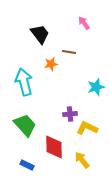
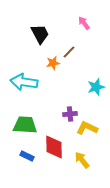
black trapezoid: rotated 10 degrees clockwise
brown line: rotated 56 degrees counterclockwise
orange star: moved 2 px right, 1 px up
cyan arrow: rotated 68 degrees counterclockwise
green trapezoid: rotated 45 degrees counterclockwise
blue rectangle: moved 9 px up
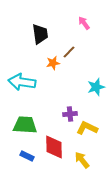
black trapezoid: rotated 20 degrees clockwise
cyan arrow: moved 2 px left
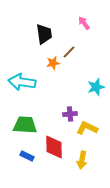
black trapezoid: moved 4 px right
yellow arrow: rotated 132 degrees counterclockwise
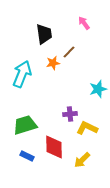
cyan arrow: moved 8 px up; rotated 104 degrees clockwise
cyan star: moved 2 px right, 2 px down
green trapezoid: rotated 20 degrees counterclockwise
yellow arrow: rotated 36 degrees clockwise
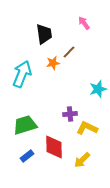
blue rectangle: rotated 64 degrees counterclockwise
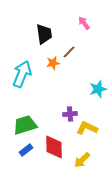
blue rectangle: moved 1 px left, 6 px up
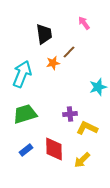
cyan star: moved 2 px up
green trapezoid: moved 11 px up
red diamond: moved 2 px down
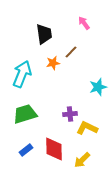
brown line: moved 2 px right
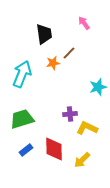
brown line: moved 2 px left, 1 px down
green trapezoid: moved 3 px left, 5 px down
